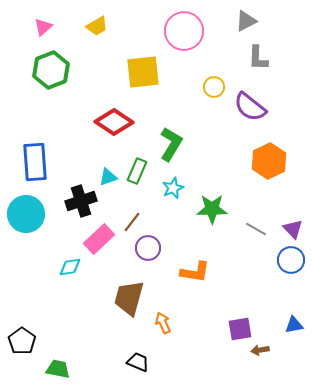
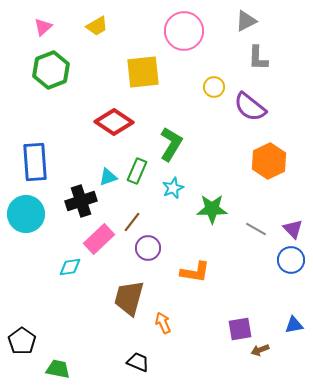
brown arrow: rotated 12 degrees counterclockwise
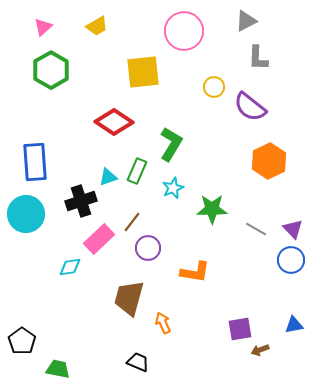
green hexagon: rotated 9 degrees counterclockwise
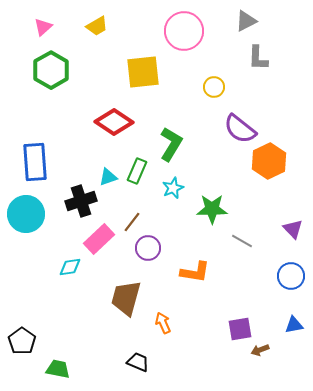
purple semicircle: moved 10 px left, 22 px down
gray line: moved 14 px left, 12 px down
blue circle: moved 16 px down
brown trapezoid: moved 3 px left
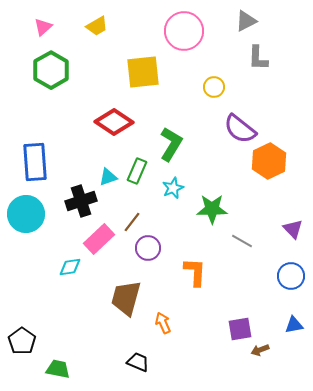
orange L-shape: rotated 96 degrees counterclockwise
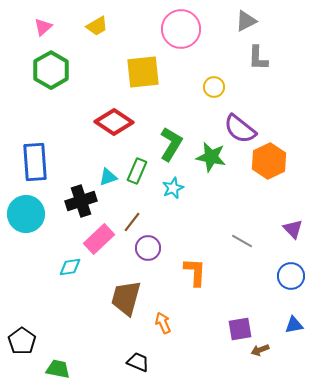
pink circle: moved 3 px left, 2 px up
green star: moved 1 px left, 52 px up; rotated 12 degrees clockwise
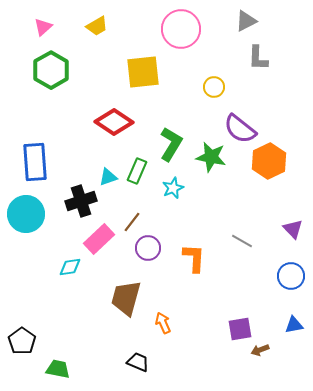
orange L-shape: moved 1 px left, 14 px up
